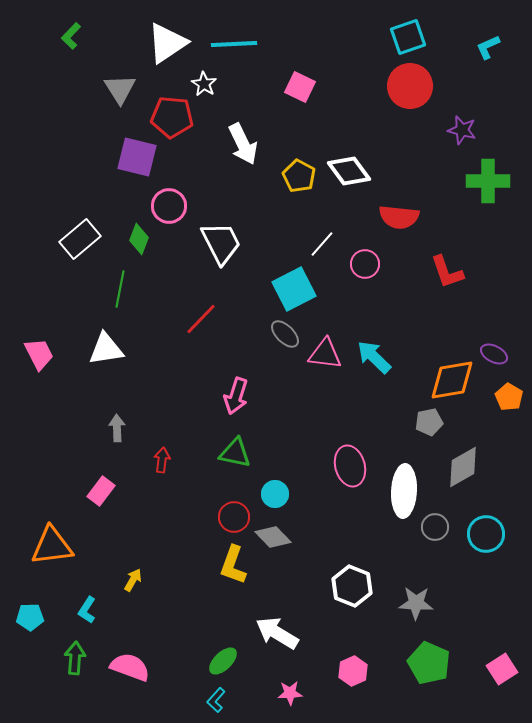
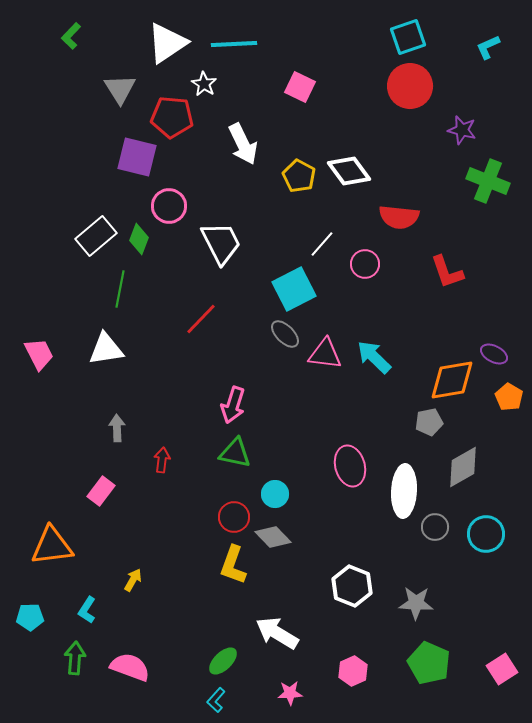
green cross at (488, 181): rotated 21 degrees clockwise
white rectangle at (80, 239): moved 16 px right, 3 px up
pink arrow at (236, 396): moved 3 px left, 9 px down
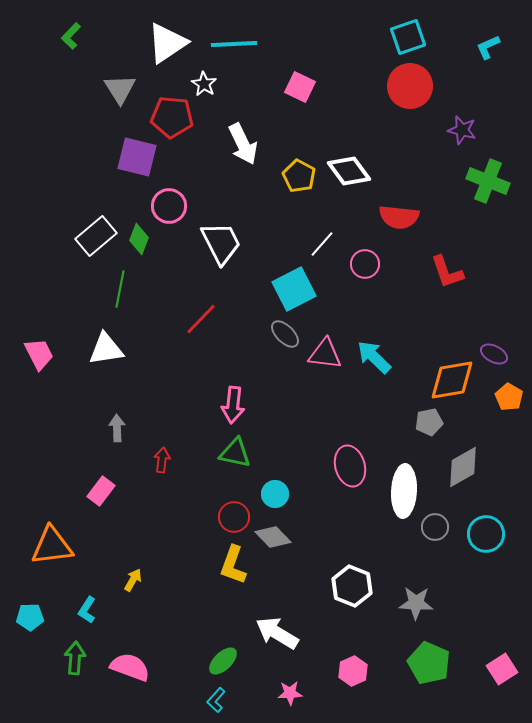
pink arrow at (233, 405): rotated 12 degrees counterclockwise
